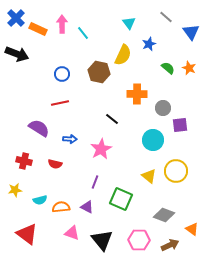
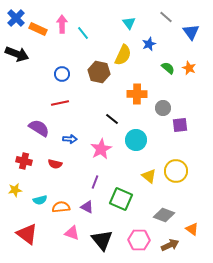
cyan circle: moved 17 px left
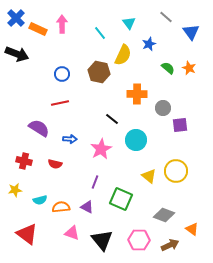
cyan line: moved 17 px right
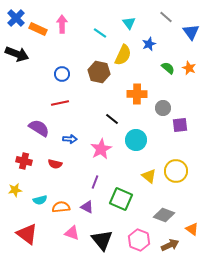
cyan line: rotated 16 degrees counterclockwise
pink hexagon: rotated 20 degrees clockwise
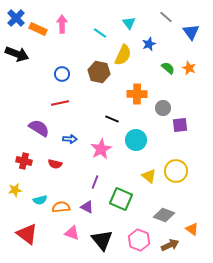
black line: rotated 16 degrees counterclockwise
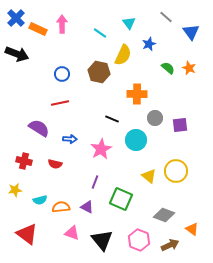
gray circle: moved 8 px left, 10 px down
